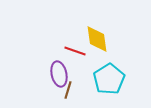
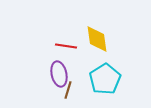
red line: moved 9 px left, 5 px up; rotated 10 degrees counterclockwise
cyan pentagon: moved 4 px left
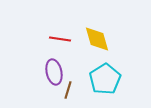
yellow diamond: rotated 8 degrees counterclockwise
red line: moved 6 px left, 7 px up
purple ellipse: moved 5 px left, 2 px up
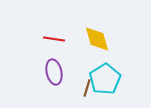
red line: moved 6 px left
brown line: moved 19 px right, 2 px up
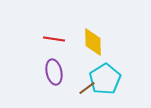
yellow diamond: moved 4 px left, 3 px down; rotated 16 degrees clockwise
brown line: rotated 36 degrees clockwise
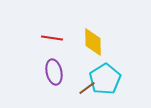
red line: moved 2 px left, 1 px up
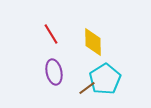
red line: moved 1 px left, 4 px up; rotated 50 degrees clockwise
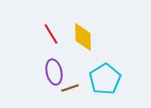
yellow diamond: moved 10 px left, 5 px up
brown line: moved 17 px left; rotated 18 degrees clockwise
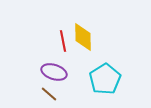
red line: moved 12 px right, 7 px down; rotated 20 degrees clockwise
purple ellipse: rotated 60 degrees counterclockwise
brown line: moved 21 px left, 6 px down; rotated 60 degrees clockwise
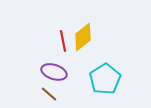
yellow diamond: rotated 52 degrees clockwise
